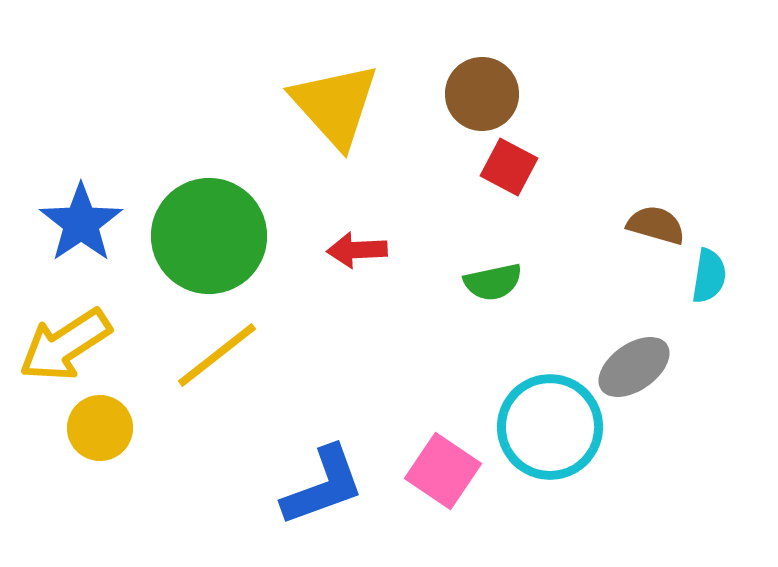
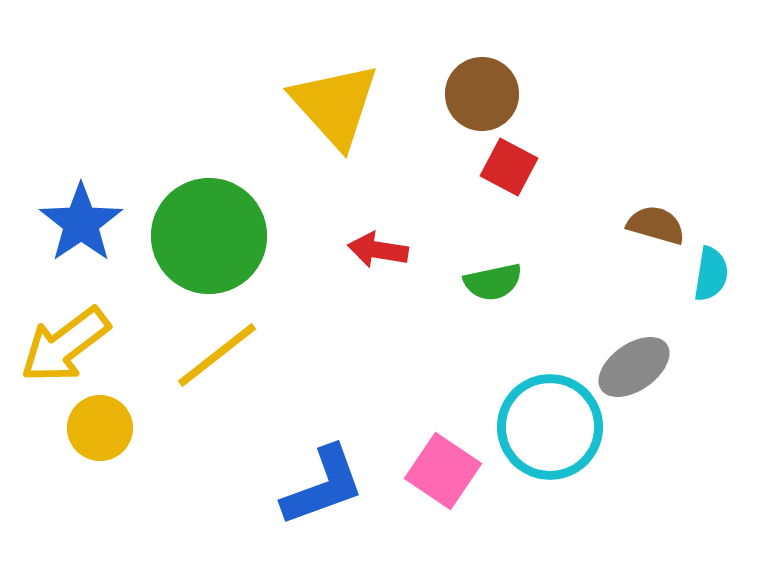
red arrow: moved 21 px right; rotated 12 degrees clockwise
cyan semicircle: moved 2 px right, 2 px up
yellow arrow: rotated 4 degrees counterclockwise
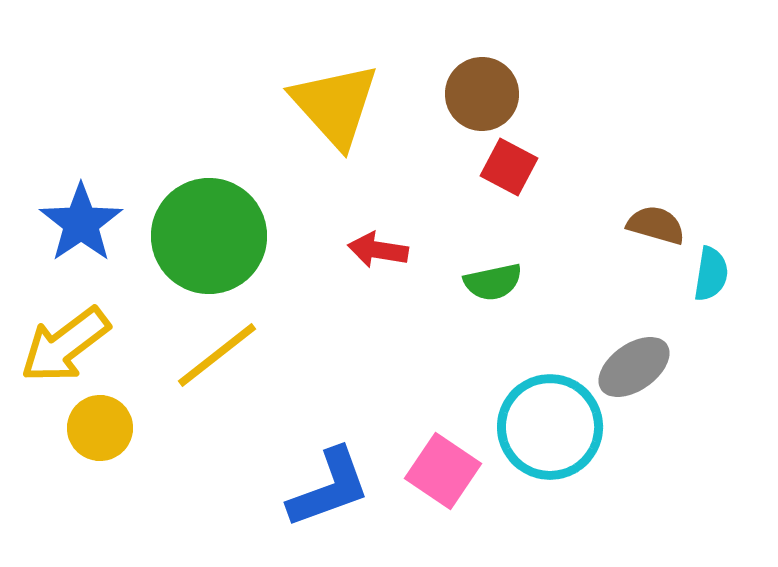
blue L-shape: moved 6 px right, 2 px down
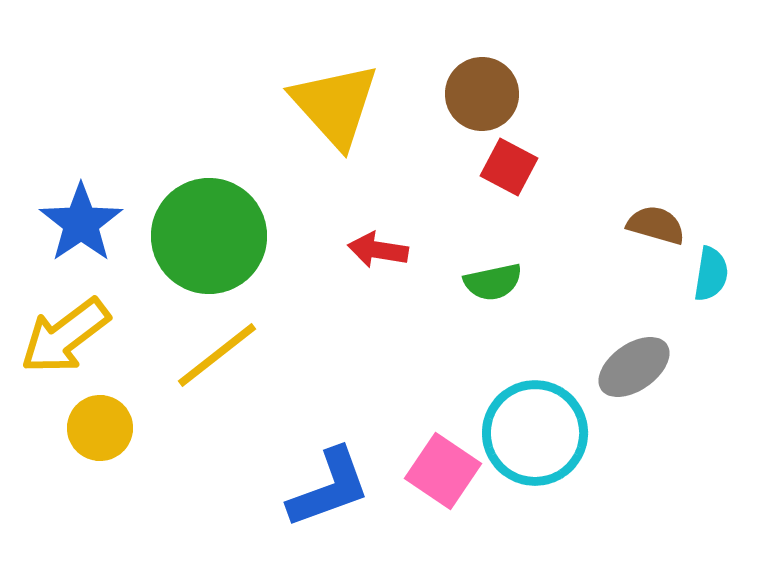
yellow arrow: moved 9 px up
cyan circle: moved 15 px left, 6 px down
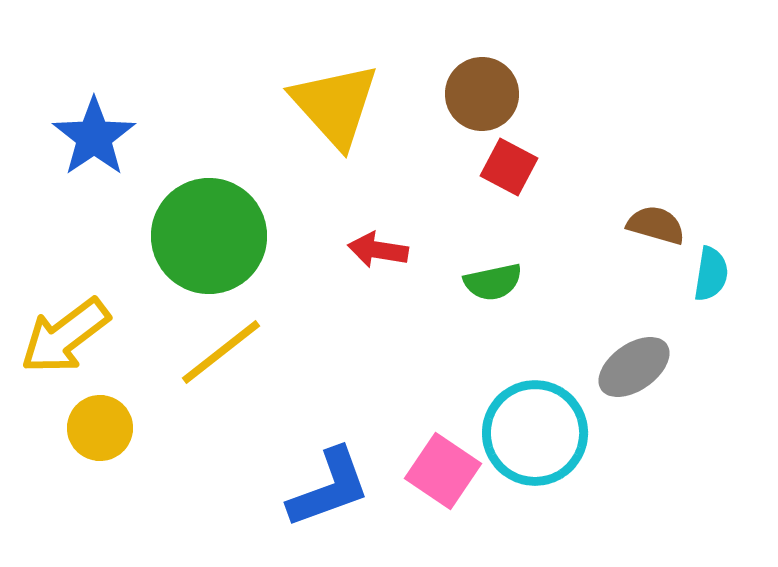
blue star: moved 13 px right, 86 px up
yellow line: moved 4 px right, 3 px up
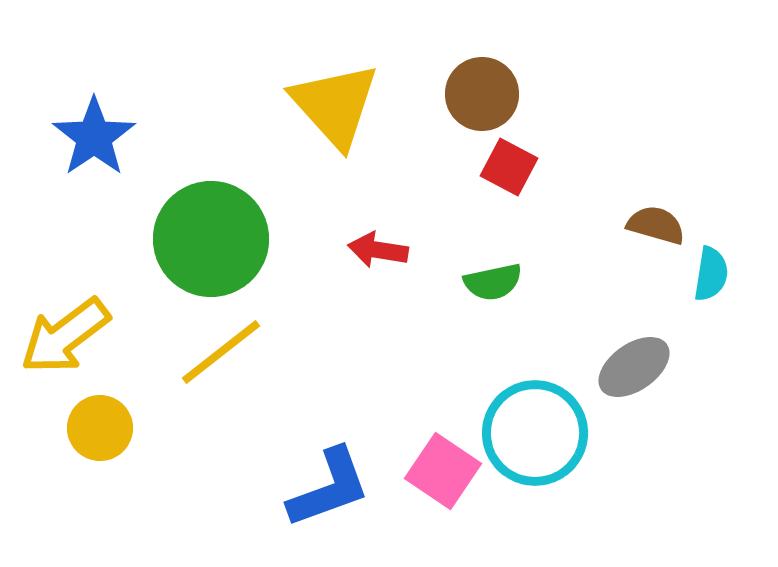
green circle: moved 2 px right, 3 px down
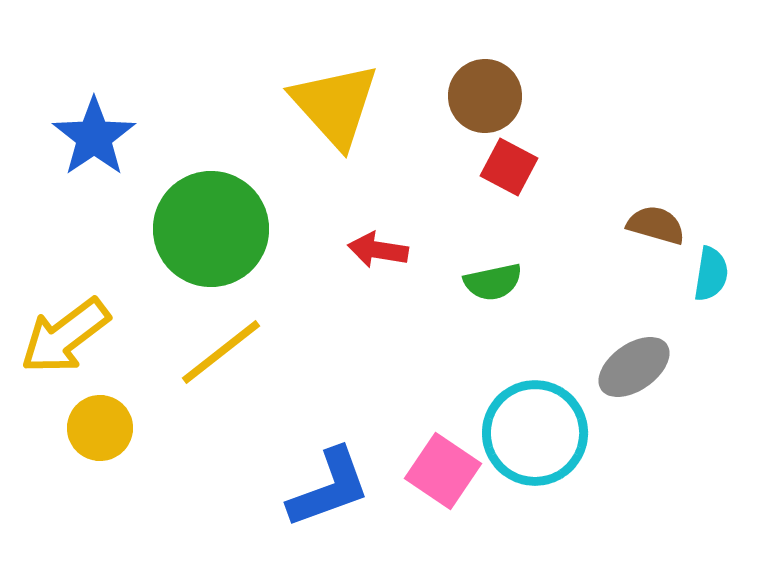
brown circle: moved 3 px right, 2 px down
green circle: moved 10 px up
